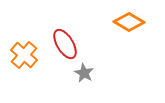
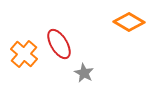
red ellipse: moved 6 px left
orange cross: moved 1 px up
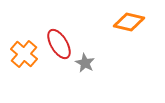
orange diamond: rotated 16 degrees counterclockwise
gray star: moved 1 px right, 10 px up
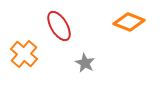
orange diamond: rotated 8 degrees clockwise
red ellipse: moved 18 px up
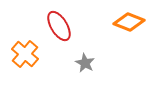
orange cross: moved 1 px right
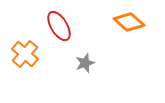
orange diamond: rotated 20 degrees clockwise
gray star: rotated 24 degrees clockwise
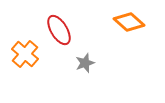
red ellipse: moved 4 px down
